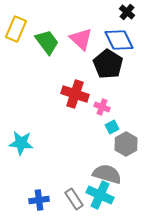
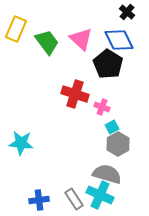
gray hexagon: moved 8 px left
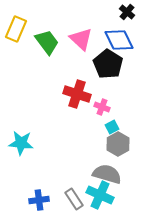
red cross: moved 2 px right
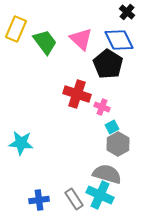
green trapezoid: moved 2 px left
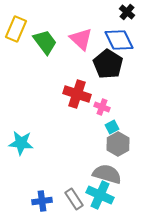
blue cross: moved 3 px right, 1 px down
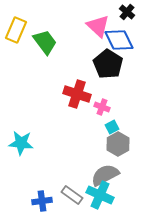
yellow rectangle: moved 1 px down
pink triangle: moved 17 px right, 13 px up
gray semicircle: moved 2 px left, 1 px down; rotated 44 degrees counterclockwise
gray rectangle: moved 2 px left, 4 px up; rotated 20 degrees counterclockwise
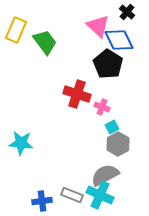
gray rectangle: rotated 15 degrees counterclockwise
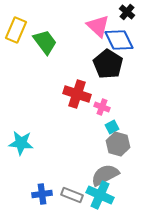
gray hexagon: rotated 15 degrees counterclockwise
blue cross: moved 7 px up
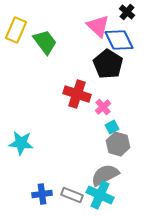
pink cross: moved 1 px right; rotated 28 degrees clockwise
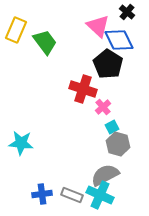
red cross: moved 6 px right, 5 px up
